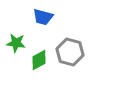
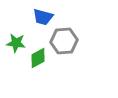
gray hexagon: moved 6 px left, 11 px up; rotated 20 degrees counterclockwise
green diamond: moved 1 px left, 2 px up
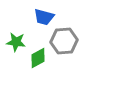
blue trapezoid: moved 1 px right
green star: moved 1 px up
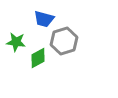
blue trapezoid: moved 2 px down
gray hexagon: rotated 12 degrees counterclockwise
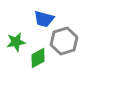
green star: rotated 18 degrees counterclockwise
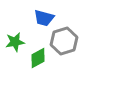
blue trapezoid: moved 1 px up
green star: moved 1 px left
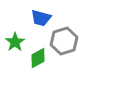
blue trapezoid: moved 3 px left
green star: rotated 24 degrees counterclockwise
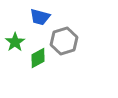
blue trapezoid: moved 1 px left, 1 px up
